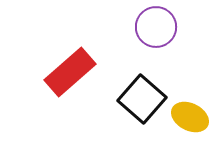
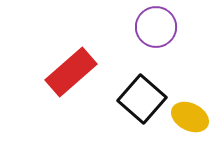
red rectangle: moved 1 px right
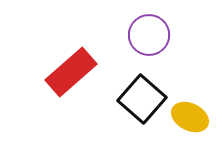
purple circle: moved 7 px left, 8 px down
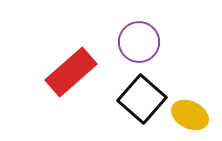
purple circle: moved 10 px left, 7 px down
yellow ellipse: moved 2 px up
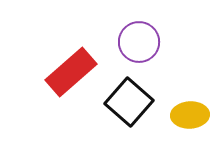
black square: moved 13 px left, 3 px down
yellow ellipse: rotated 30 degrees counterclockwise
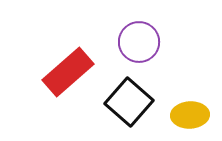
red rectangle: moved 3 px left
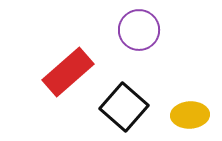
purple circle: moved 12 px up
black square: moved 5 px left, 5 px down
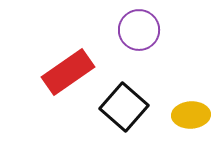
red rectangle: rotated 6 degrees clockwise
yellow ellipse: moved 1 px right
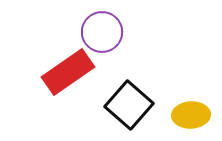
purple circle: moved 37 px left, 2 px down
black square: moved 5 px right, 2 px up
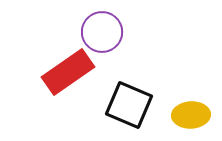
black square: rotated 18 degrees counterclockwise
